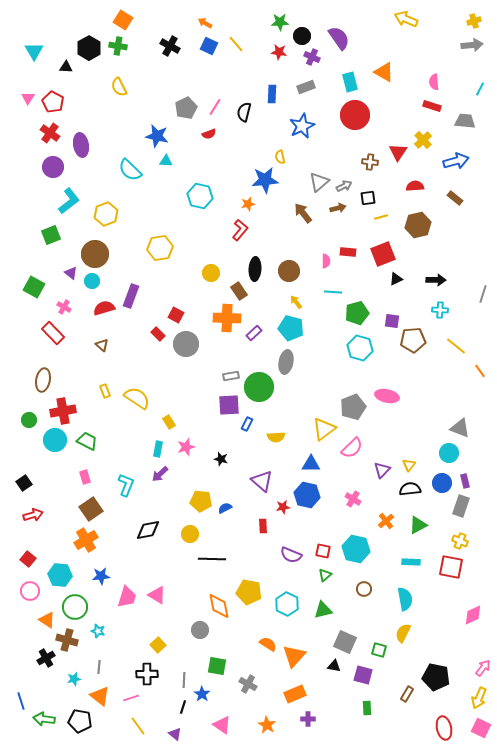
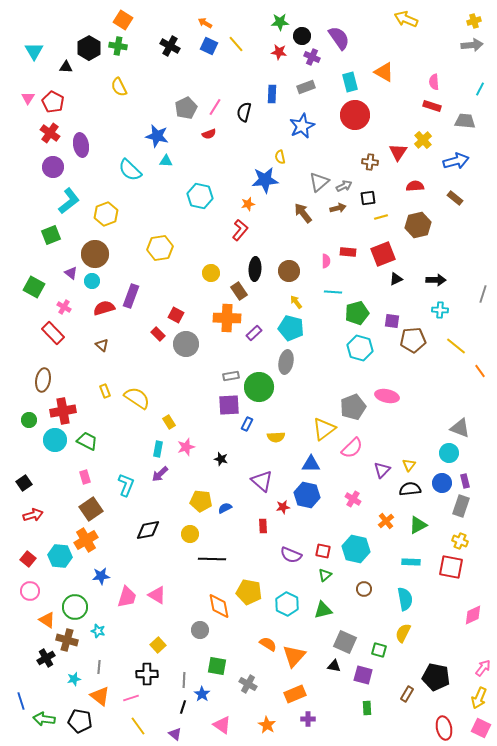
cyan hexagon at (60, 575): moved 19 px up
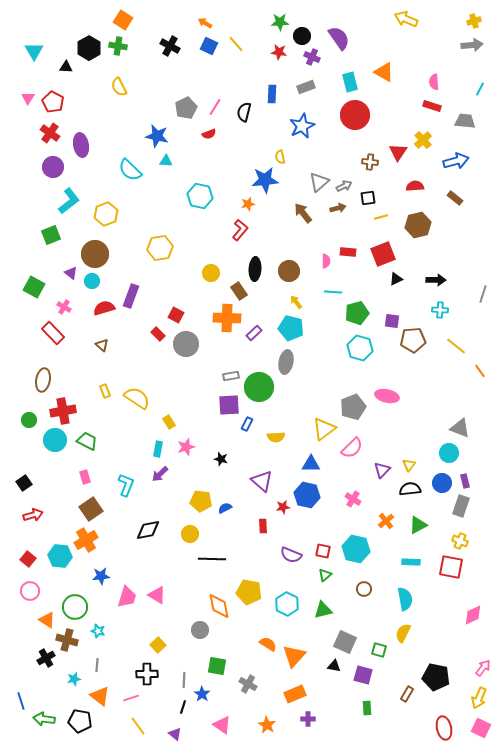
gray line at (99, 667): moved 2 px left, 2 px up
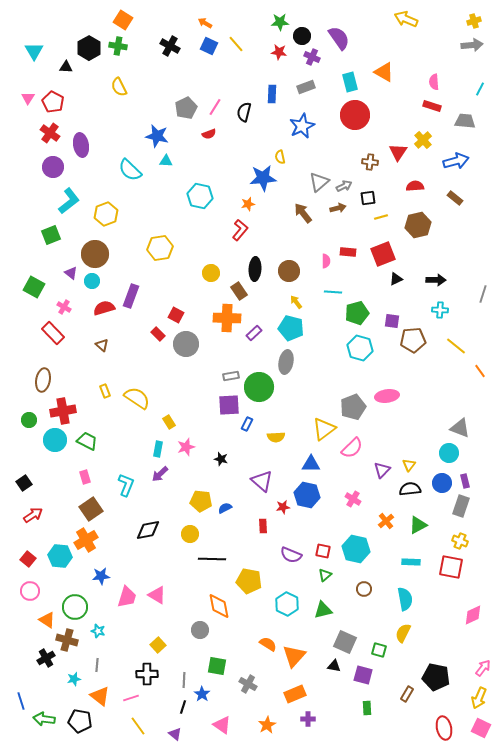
blue star at (265, 180): moved 2 px left, 2 px up
pink ellipse at (387, 396): rotated 20 degrees counterclockwise
red arrow at (33, 515): rotated 18 degrees counterclockwise
yellow pentagon at (249, 592): moved 11 px up
orange star at (267, 725): rotated 12 degrees clockwise
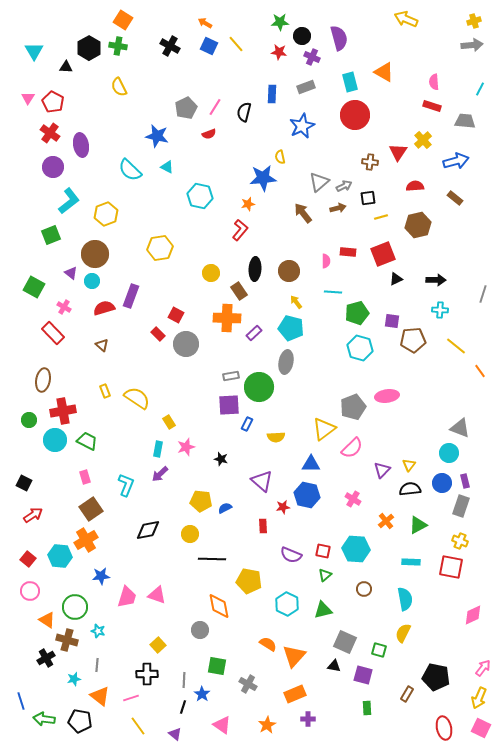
purple semicircle at (339, 38): rotated 20 degrees clockwise
cyan triangle at (166, 161): moved 1 px right, 6 px down; rotated 24 degrees clockwise
black square at (24, 483): rotated 28 degrees counterclockwise
cyan hexagon at (356, 549): rotated 8 degrees counterclockwise
pink triangle at (157, 595): rotated 12 degrees counterclockwise
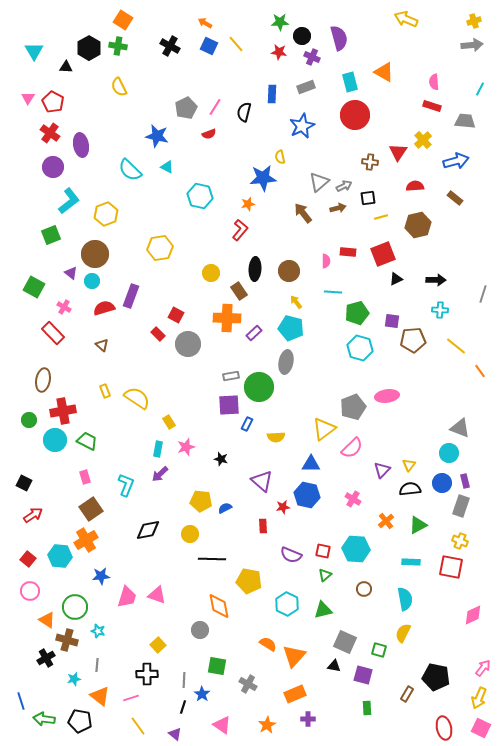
gray circle at (186, 344): moved 2 px right
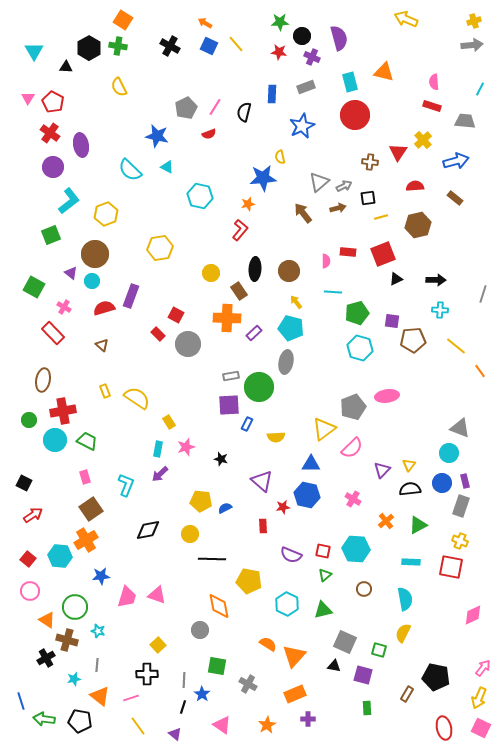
orange triangle at (384, 72): rotated 15 degrees counterclockwise
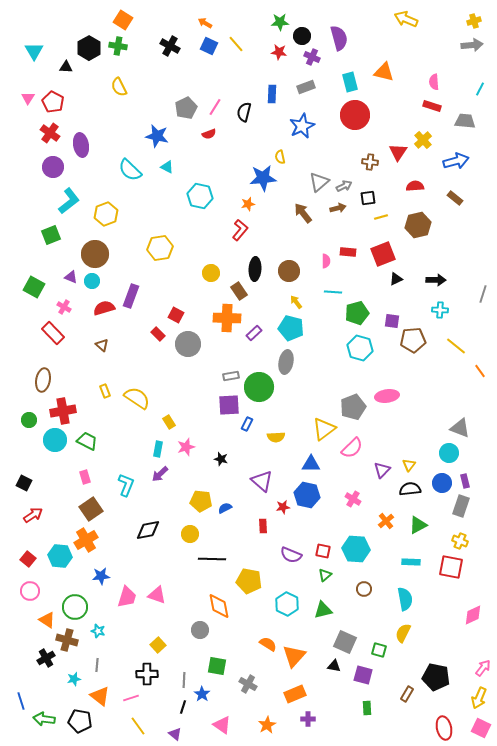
purple triangle at (71, 273): moved 4 px down; rotated 16 degrees counterclockwise
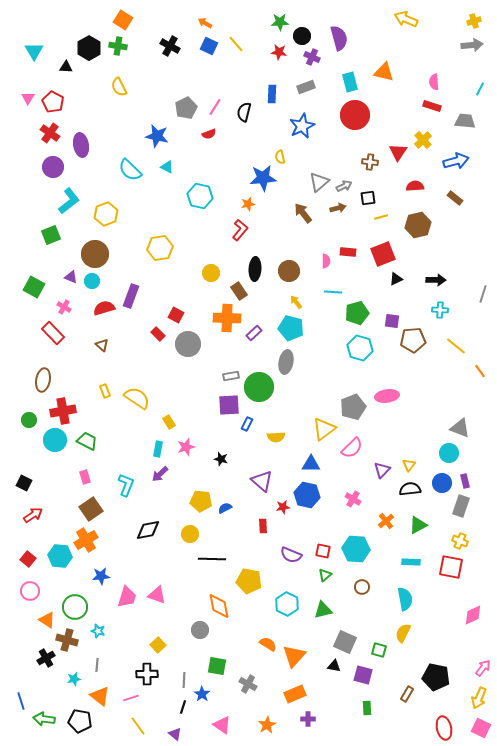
brown circle at (364, 589): moved 2 px left, 2 px up
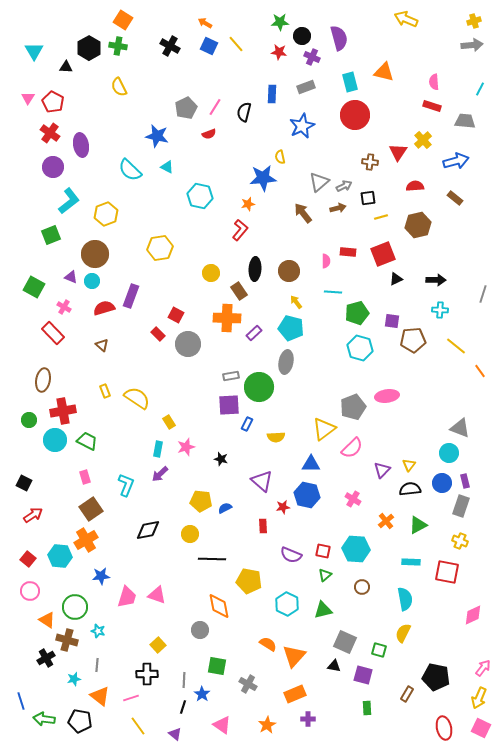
red square at (451, 567): moved 4 px left, 5 px down
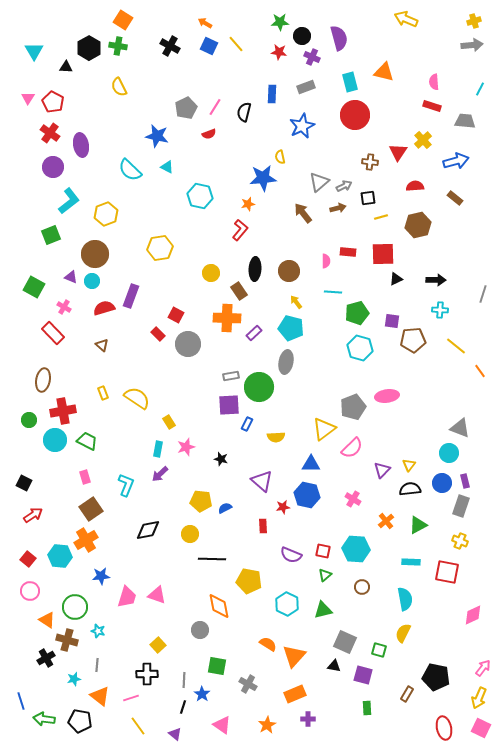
red square at (383, 254): rotated 20 degrees clockwise
yellow rectangle at (105, 391): moved 2 px left, 2 px down
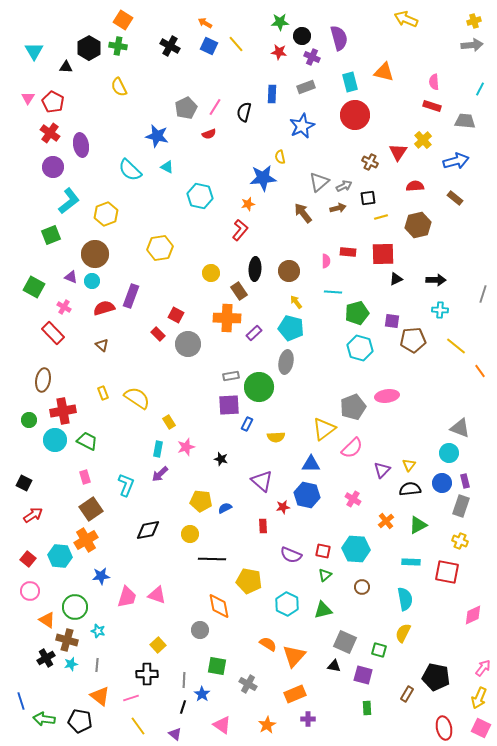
brown cross at (370, 162): rotated 21 degrees clockwise
cyan star at (74, 679): moved 3 px left, 15 px up
